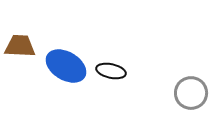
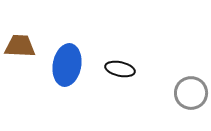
blue ellipse: moved 1 px right, 1 px up; rotated 69 degrees clockwise
black ellipse: moved 9 px right, 2 px up
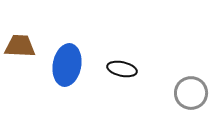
black ellipse: moved 2 px right
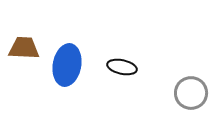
brown trapezoid: moved 4 px right, 2 px down
black ellipse: moved 2 px up
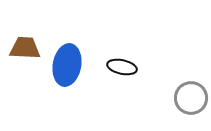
brown trapezoid: moved 1 px right
gray circle: moved 5 px down
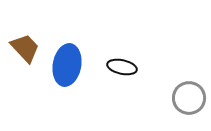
brown trapezoid: rotated 44 degrees clockwise
gray circle: moved 2 px left
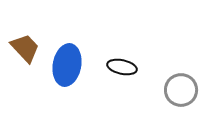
gray circle: moved 8 px left, 8 px up
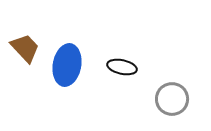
gray circle: moved 9 px left, 9 px down
